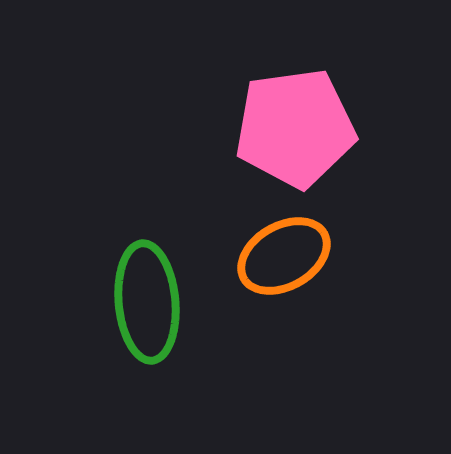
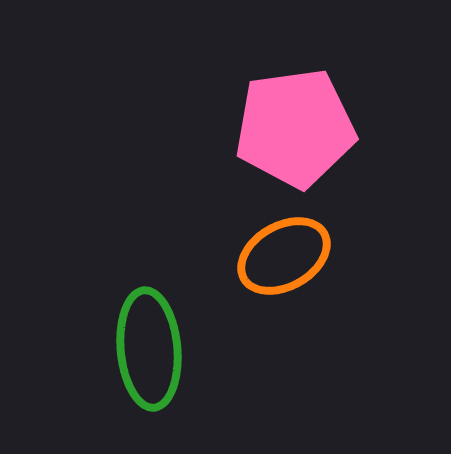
green ellipse: moved 2 px right, 47 px down
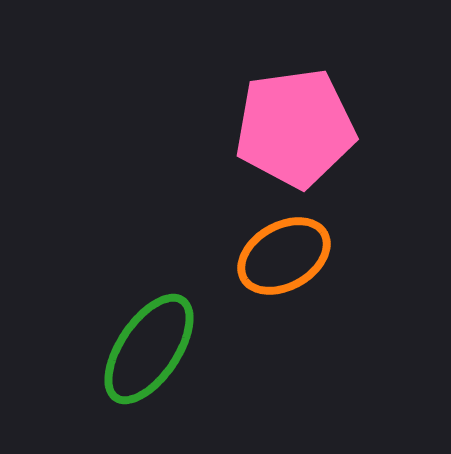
green ellipse: rotated 39 degrees clockwise
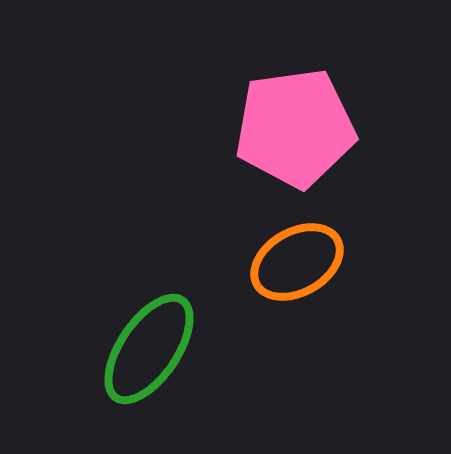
orange ellipse: moved 13 px right, 6 px down
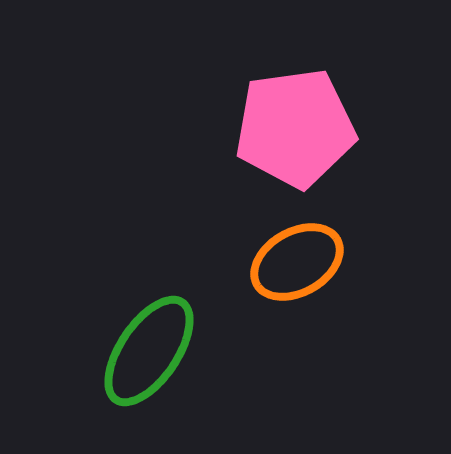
green ellipse: moved 2 px down
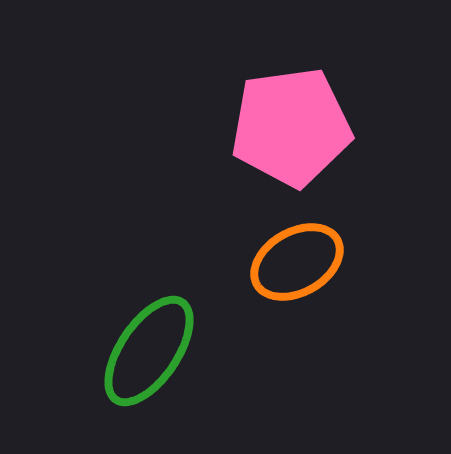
pink pentagon: moved 4 px left, 1 px up
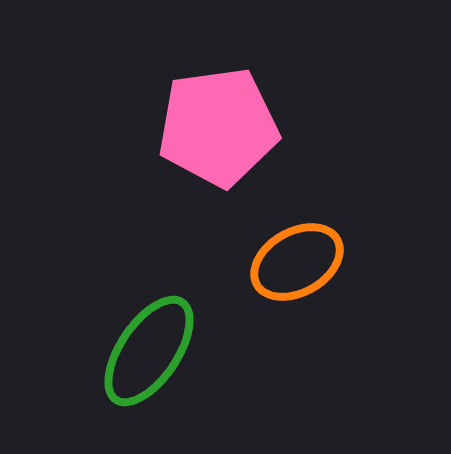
pink pentagon: moved 73 px left
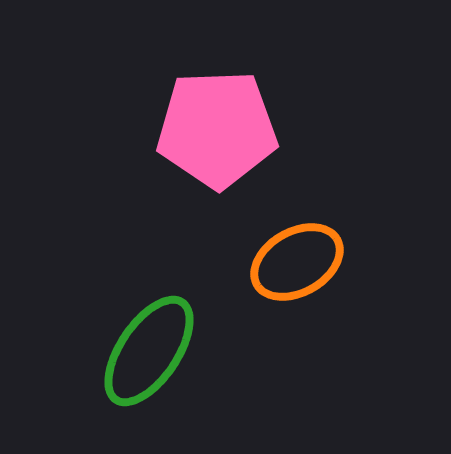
pink pentagon: moved 1 px left, 2 px down; rotated 6 degrees clockwise
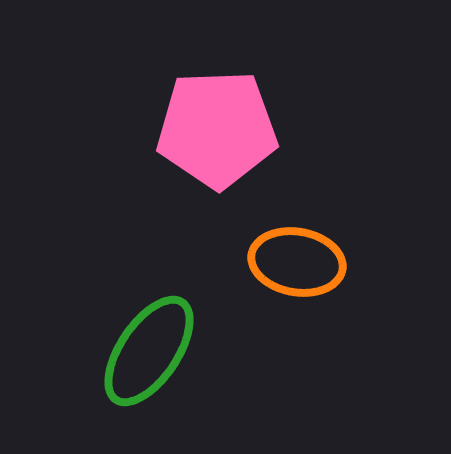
orange ellipse: rotated 40 degrees clockwise
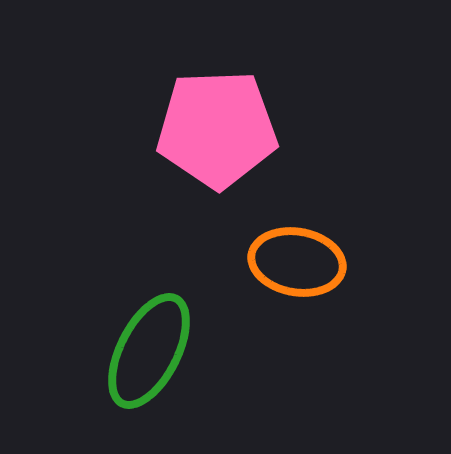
green ellipse: rotated 7 degrees counterclockwise
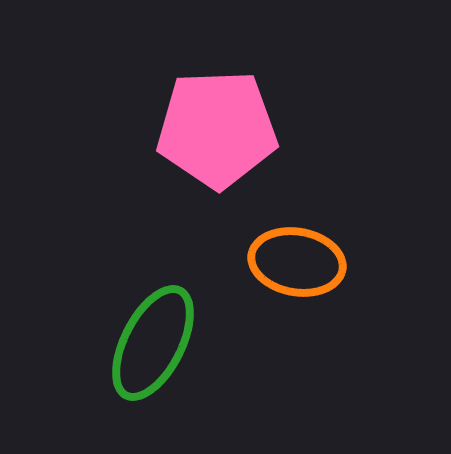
green ellipse: moved 4 px right, 8 px up
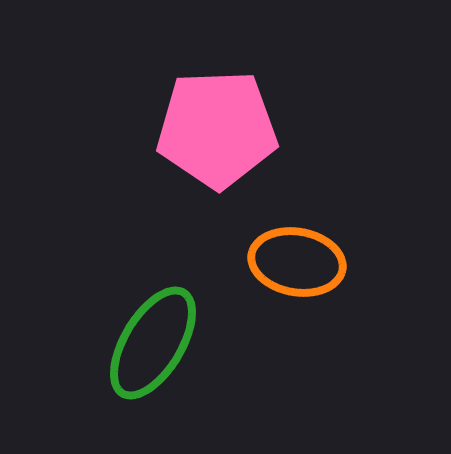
green ellipse: rotated 4 degrees clockwise
